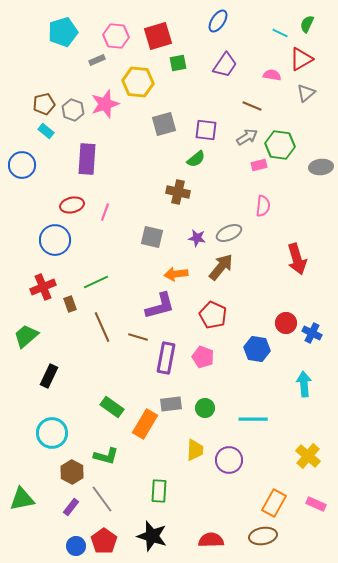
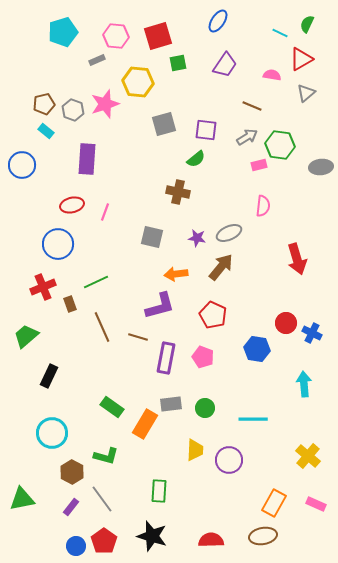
blue circle at (55, 240): moved 3 px right, 4 px down
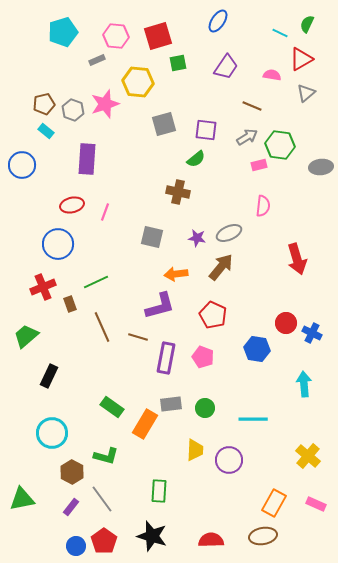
purple trapezoid at (225, 65): moved 1 px right, 2 px down
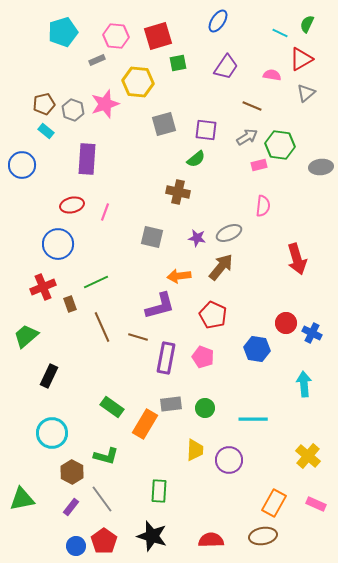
orange arrow at (176, 274): moved 3 px right, 2 px down
